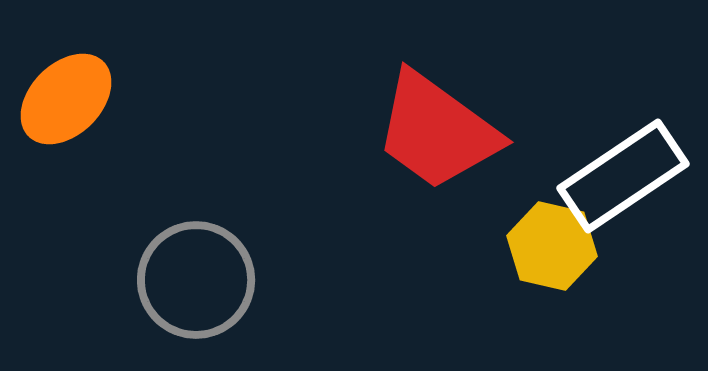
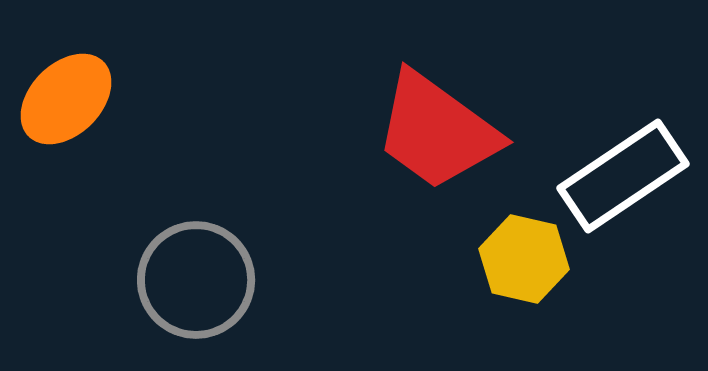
yellow hexagon: moved 28 px left, 13 px down
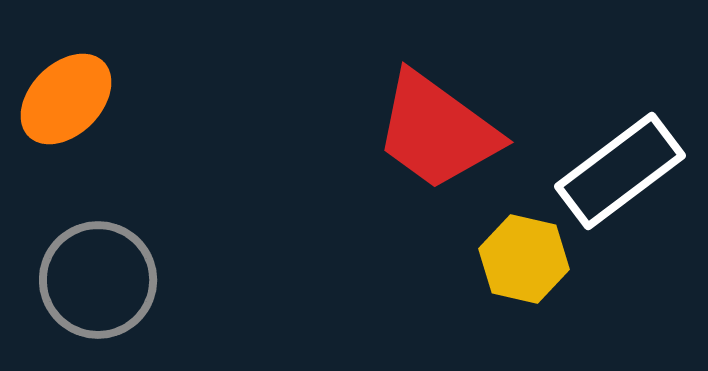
white rectangle: moved 3 px left, 5 px up; rotated 3 degrees counterclockwise
gray circle: moved 98 px left
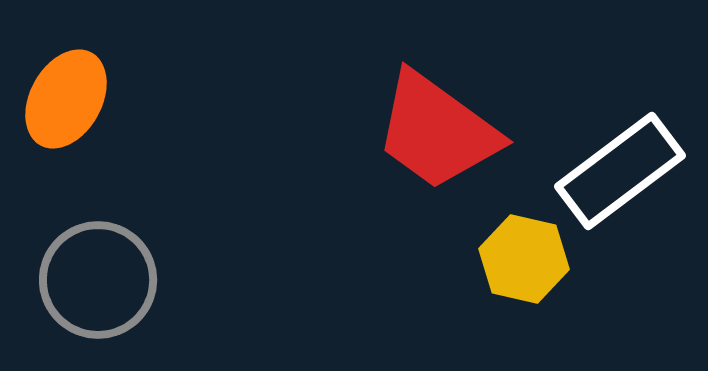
orange ellipse: rotated 16 degrees counterclockwise
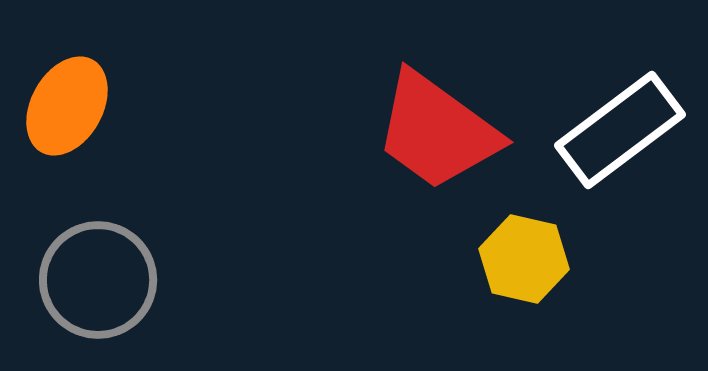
orange ellipse: moved 1 px right, 7 px down
white rectangle: moved 41 px up
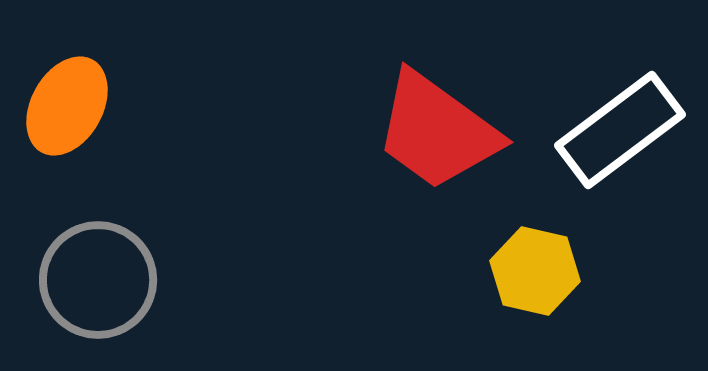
yellow hexagon: moved 11 px right, 12 px down
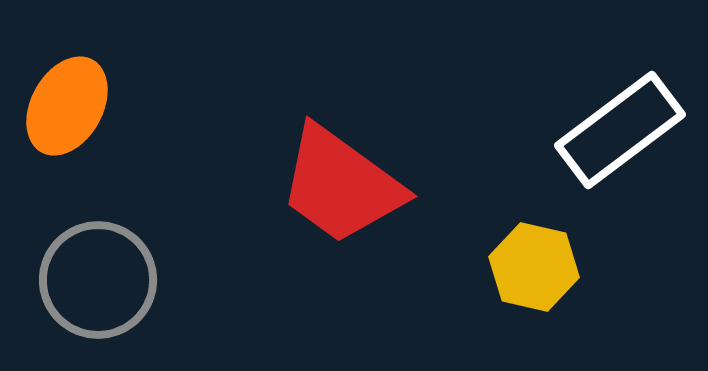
red trapezoid: moved 96 px left, 54 px down
yellow hexagon: moved 1 px left, 4 px up
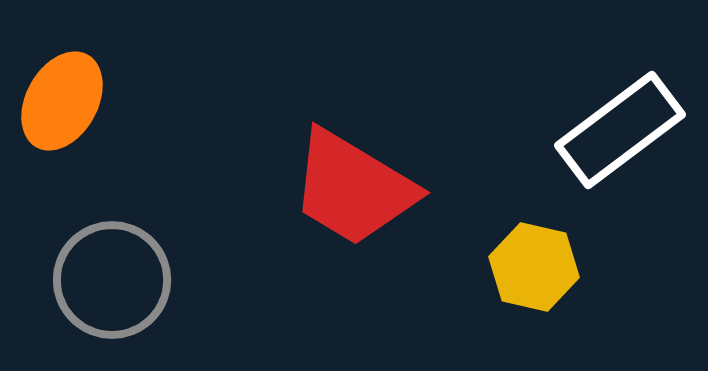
orange ellipse: moved 5 px left, 5 px up
red trapezoid: moved 12 px right, 3 px down; rotated 5 degrees counterclockwise
gray circle: moved 14 px right
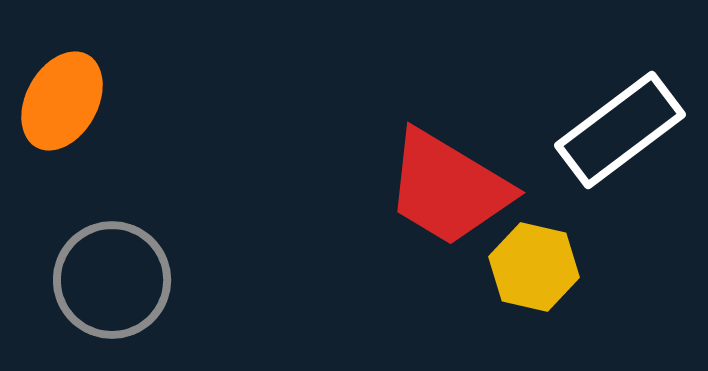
red trapezoid: moved 95 px right
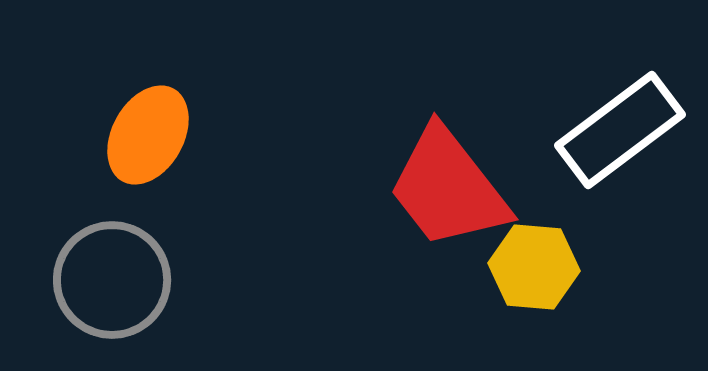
orange ellipse: moved 86 px right, 34 px down
red trapezoid: rotated 21 degrees clockwise
yellow hexagon: rotated 8 degrees counterclockwise
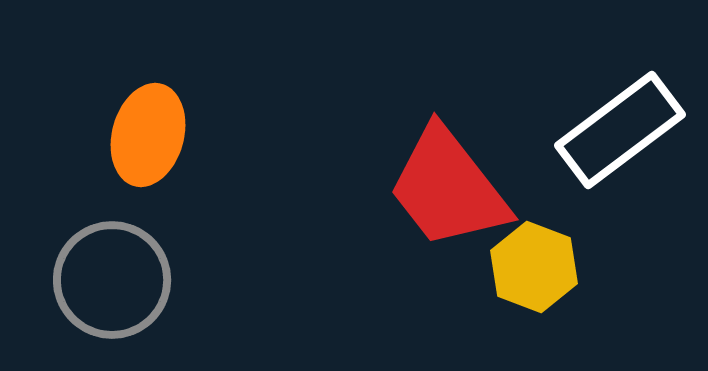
orange ellipse: rotated 14 degrees counterclockwise
yellow hexagon: rotated 16 degrees clockwise
